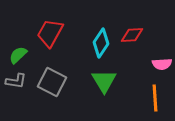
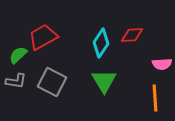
red trapezoid: moved 7 px left, 4 px down; rotated 32 degrees clockwise
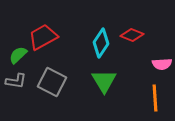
red diamond: rotated 25 degrees clockwise
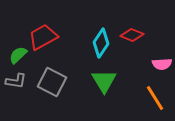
orange line: rotated 28 degrees counterclockwise
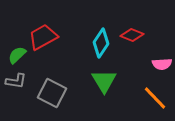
green semicircle: moved 1 px left
gray square: moved 11 px down
orange line: rotated 12 degrees counterclockwise
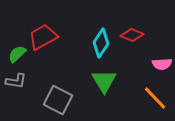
green semicircle: moved 1 px up
gray square: moved 6 px right, 7 px down
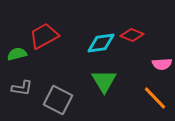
red trapezoid: moved 1 px right, 1 px up
cyan diamond: rotated 48 degrees clockwise
green semicircle: rotated 30 degrees clockwise
gray L-shape: moved 6 px right, 7 px down
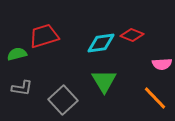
red trapezoid: rotated 12 degrees clockwise
gray square: moved 5 px right; rotated 20 degrees clockwise
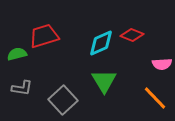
cyan diamond: rotated 16 degrees counterclockwise
